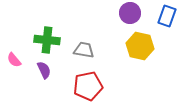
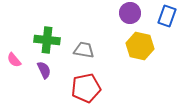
red pentagon: moved 2 px left, 2 px down
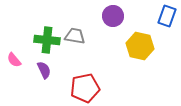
purple circle: moved 17 px left, 3 px down
gray trapezoid: moved 9 px left, 14 px up
red pentagon: moved 1 px left
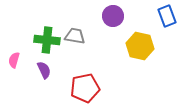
blue rectangle: rotated 40 degrees counterclockwise
pink semicircle: rotated 56 degrees clockwise
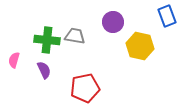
purple circle: moved 6 px down
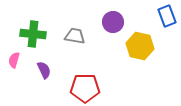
green cross: moved 14 px left, 6 px up
red pentagon: rotated 12 degrees clockwise
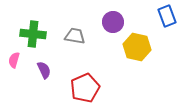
yellow hexagon: moved 3 px left, 1 px down
red pentagon: rotated 24 degrees counterclockwise
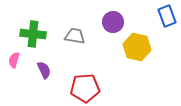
red pentagon: rotated 20 degrees clockwise
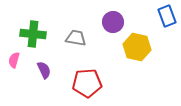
gray trapezoid: moved 1 px right, 2 px down
red pentagon: moved 2 px right, 5 px up
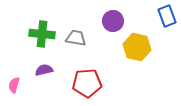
purple circle: moved 1 px up
green cross: moved 9 px right
pink semicircle: moved 25 px down
purple semicircle: rotated 78 degrees counterclockwise
